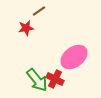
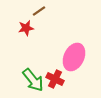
pink ellipse: rotated 28 degrees counterclockwise
green arrow: moved 4 px left
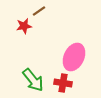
red star: moved 2 px left, 2 px up
red cross: moved 8 px right, 4 px down; rotated 18 degrees counterclockwise
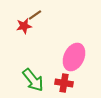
brown line: moved 4 px left, 4 px down
red cross: moved 1 px right
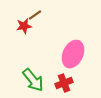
pink ellipse: moved 1 px left, 3 px up
red cross: rotated 30 degrees counterclockwise
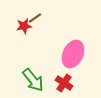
brown line: moved 3 px down
red cross: rotated 36 degrees counterclockwise
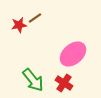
red star: moved 5 px left, 1 px up
pink ellipse: rotated 24 degrees clockwise
